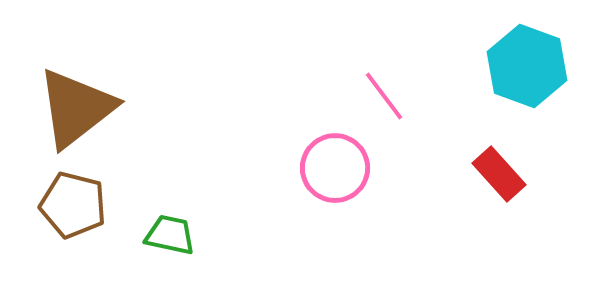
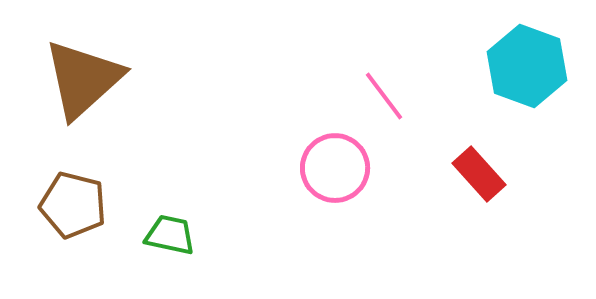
brown triangle: moved 7 px right, 29 px up; rotated 4 degrees counterclockwise
red rectangle: moved 20 px left
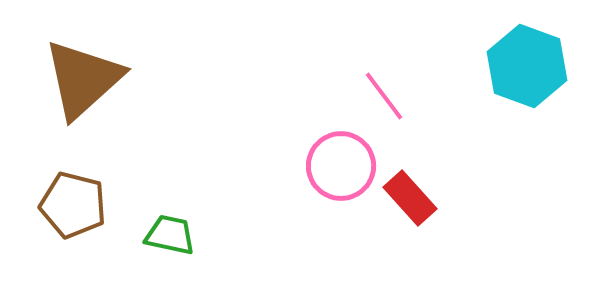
pink circle: moved 6 px right, 2 px up
red rectangle: moved 69 px left, 24 px down
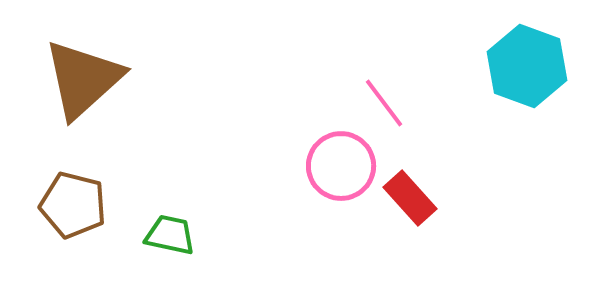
pink line: moved 7 px down
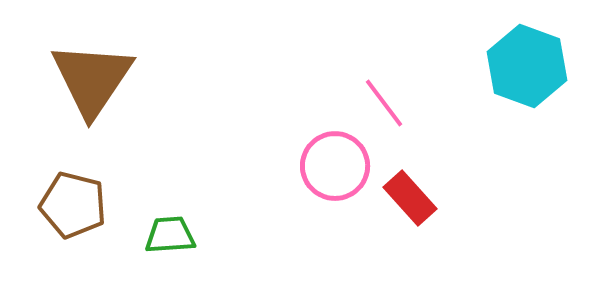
brown triangle: moved 9 px right; rotated 14 degrees counterclockwise
pink circle: moved 6 px left
green trapezoid: rotated 16 degrees counterclockwise
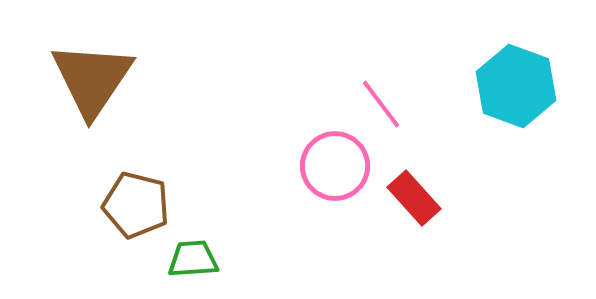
cyan hexagon: moved 11 px left, 20 px down
pink line: moved 3 px left, 1 px down
red rectangle: moved 4 px right
brown pentagon: moved 63 px right
green trapezoid: moved 23 px right, 24 px down
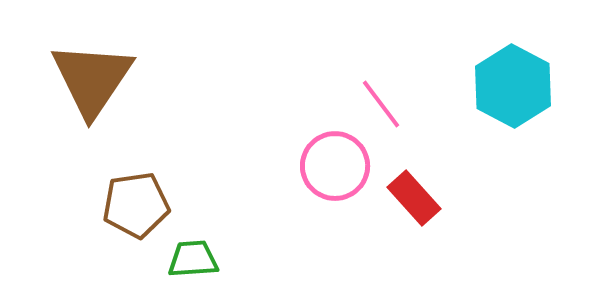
cyan hexagon: moved 3 px left; rotated 8 degrees clockwise
brown pentagon: rotated 22 degrees counterclockwise
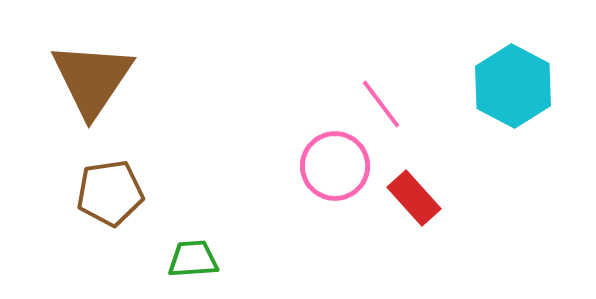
brown pentagon: moved 26 px left, 12 px up
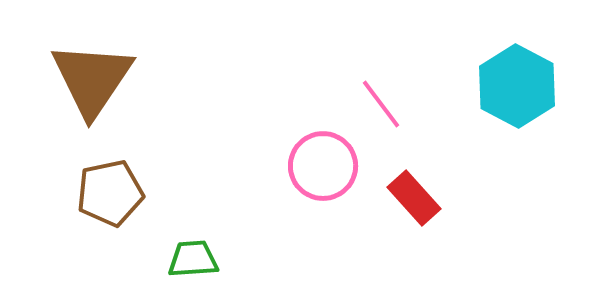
cyan hexagon: moved 4 px right
pink circle: moved 12 px left
brown pentagon: rotated 4 degrees counterclockwise
